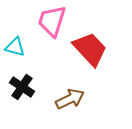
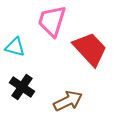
brown arrow: moved 2 px left, 2 px down
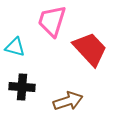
black cross: rotated 30 degrees counterclockwise
brown arrow: rotated 8 degrees clockwise
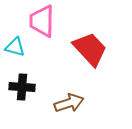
pink trapezoid: moved 10 px left; rotated 16 degrees counterclockwise
brown arrow: moved 1 px right, 2 px down
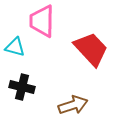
red trapezoid: moved 1 px right
black cross: rotated 10 degrees clockwise
brown arrow: moved 4 px right, 2 px down
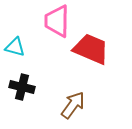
pink trapezoid: moved 15 px right
red trapezoid: rotated 24 degrees counterclockwise
brown arrow: rotated 36 degrees counterclockwise
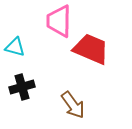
pink trapezoid: moved 2 px right
black cross: rotated 30 degrees counterclockwise
brown arrow: rotated 108 degrees clockwise
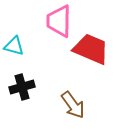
cyan triangle: moved 1 px left, 1 px up
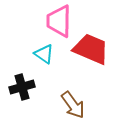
cyan triangle: moved 30 px right, 8 px down; rotated 20 degrees clockwise
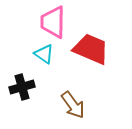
pink trapezoid: moved 6 px left, 1 px down
